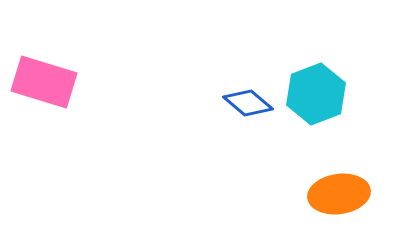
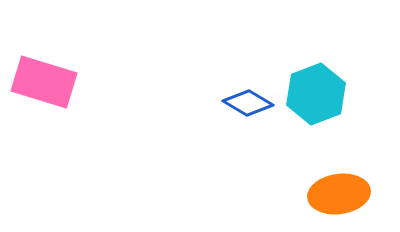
blue diamond: rotated 9 degrees counterclockwise
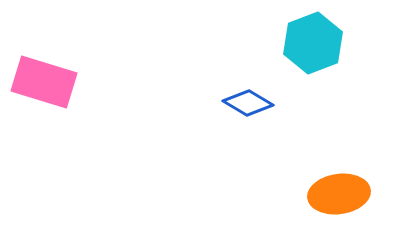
cyan hexagon: moved 3 px left, 51 px up
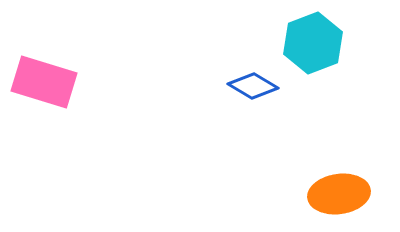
blue diamond: moved 5 px right, 17 px up
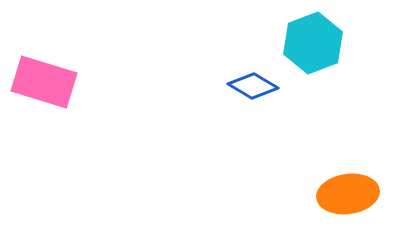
orange ellipse: moved 9 px right
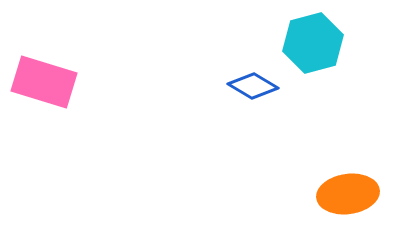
cyan hexagon: rotated 6 degrees clockwise
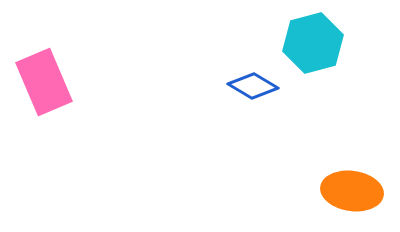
pink rectangle: rotated 50 degrees clockwise
orange ellipse: moved 4 px right, 3 px up; rotated 16 degrees clockwise
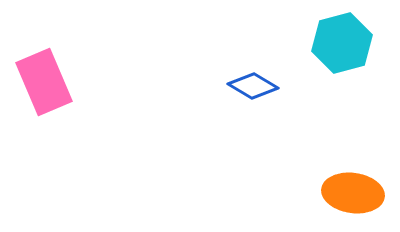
cyan hexagon: moved 29 px right
orange ellipse: moved 1 px right, 2 px down
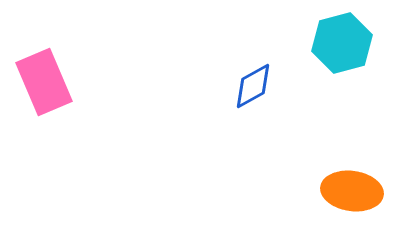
blue diamond: rotated 60 degrees counterclockwise
orange ellipse: moved 1 px left, 2 px up
